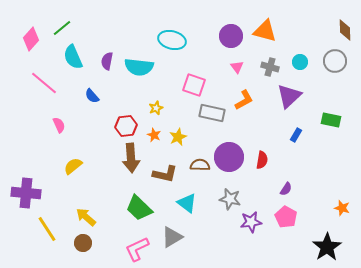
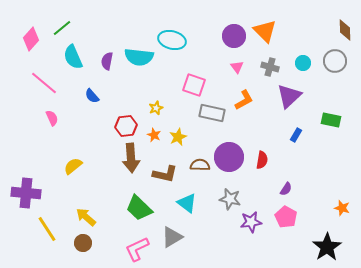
orange triangle at (265, 31): rotated 30 degrees clockwise
purple circle at (231, 36): moved 3 px right
cyan circle at (300, 62): moved 3 px right, 1 px down
cyan semicircle at (139, 67): moved 10 px up
pink semicircle at (59, 125): moved 7 px left, 7 px up
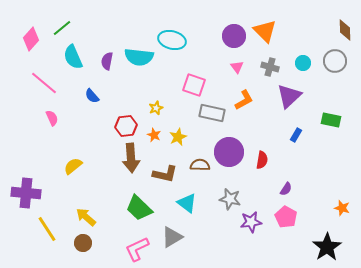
purple circle at (229, 157): moved 5 px up
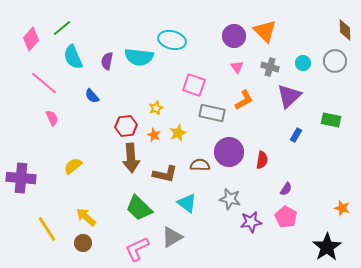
yellow star at (178, 137): moved 4 px up
purple cross at (26, 193): moved 5 px left, 15 px up
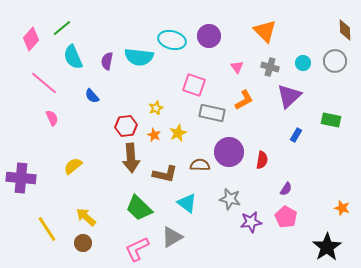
purple circle at (234, 36): moved 25 px left
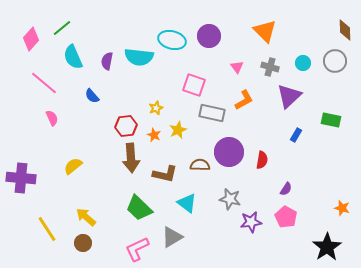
yellow star at (178, 133): moved 3 px up
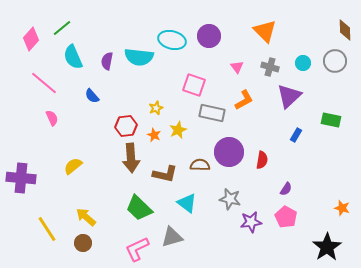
gray triangle at (172, 237): rotated 15 degrees clockwise
